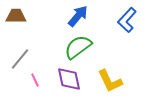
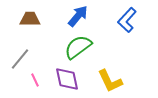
brown trapezoid: moved 14 px right, 3 px down
purple diamond: moved 2 px left
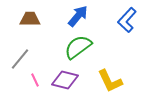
purple diamond: moved 2 px left, 1 px down; rotated 64 degrees counterclockwise
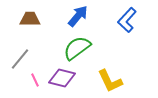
green semicircle: moved 1 px left, 1 px down
purple diamond: moved 3 px left, 2 px up
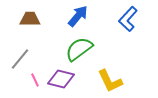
blue L-shape: moved 1 px right, 1 px up
green semicircle: moved 2 px right, 1 px down
purple diamond: moved 1 px left, 1 px down
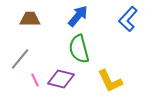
green semicircle: rotated 68 degrees counterclockwise
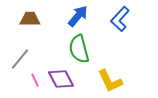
blue L-shape: moved 8 px left
purple diamond: rotated 48 degrees clockwise
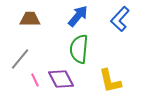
green semicircle: rotated 20 degrees clockwise
yellow L-shape: rotated 12 degrees clockwise
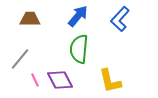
purple diamond: moved 1 px left, 1 px down
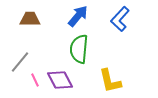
gray line: moved 3 px down
